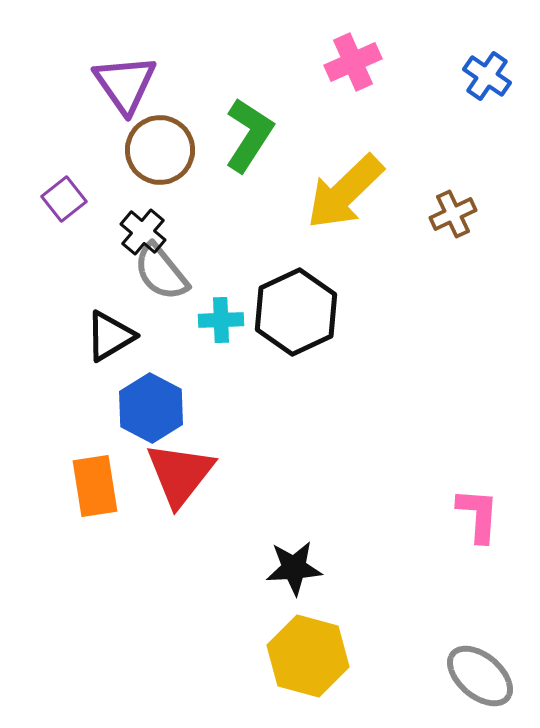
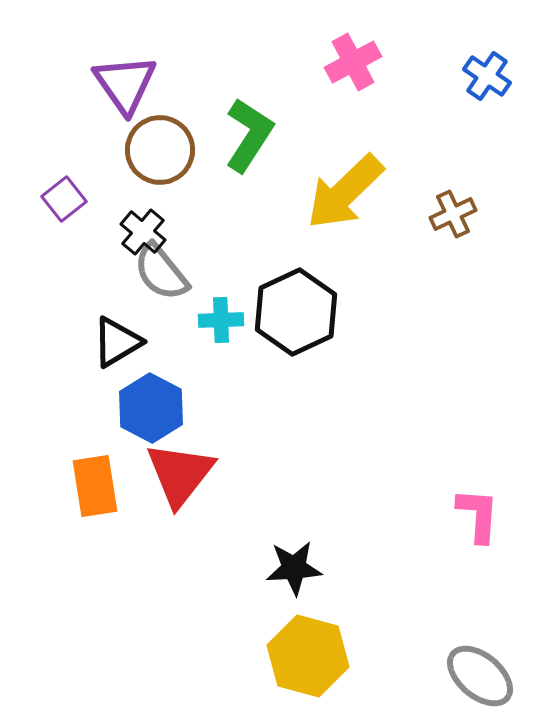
pink cross: rotated 4 degrees counterclockwise
black triangle: moved 7 px right, 6 px down
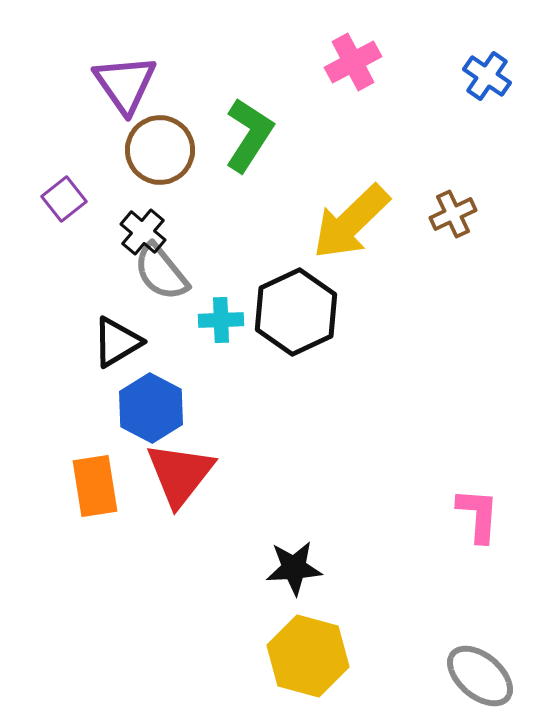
yellow arrow: moved 6 px right, 30 px down
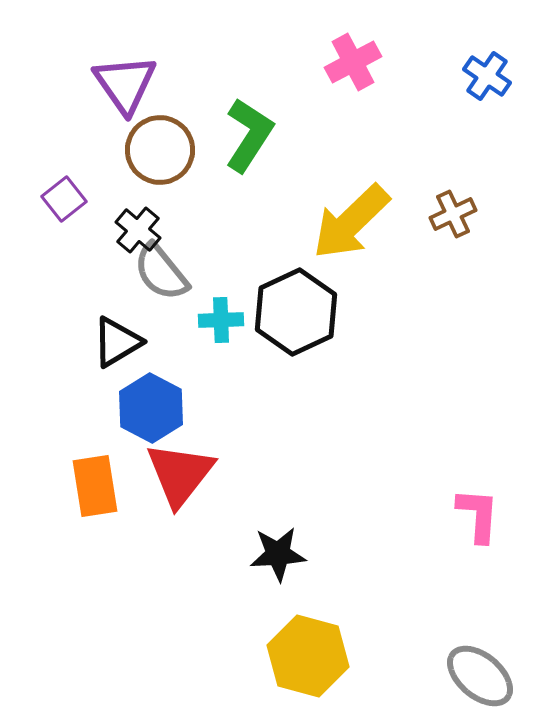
black cross: moved 5 px left, 2 px up
black star: moved 16 px left, 14 px up
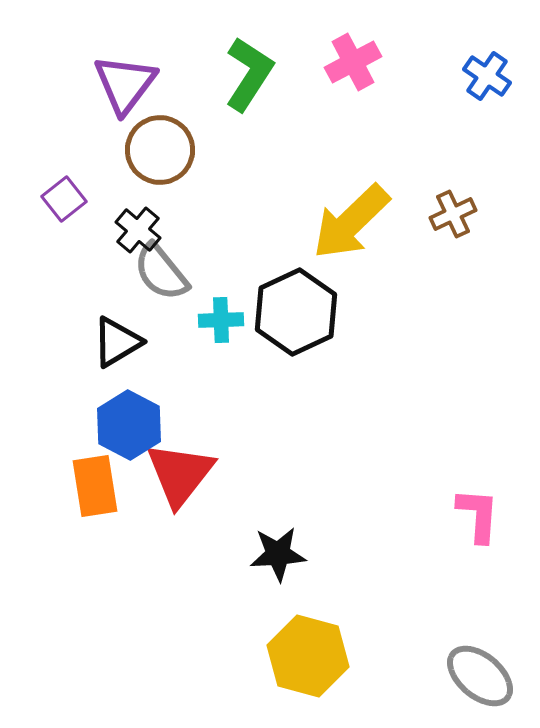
purple triangle: rotated 12 degrees clockwise
green L-shape: moved 61 px up
blue hexagon: moved 22 px left, 17 px down
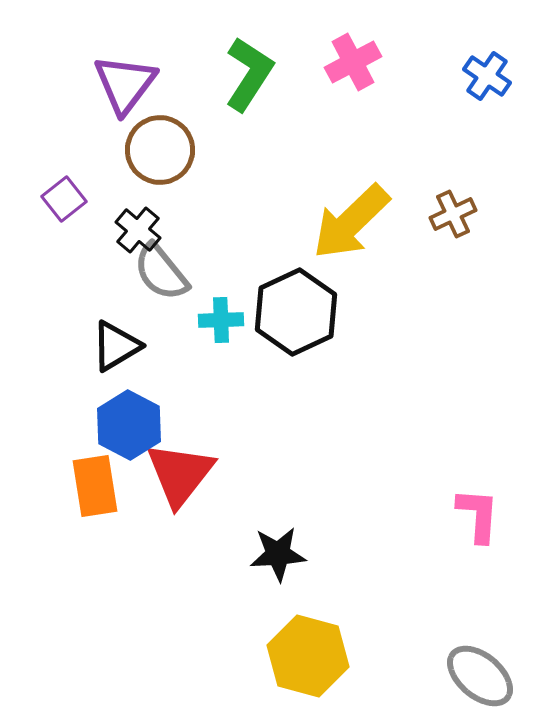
black triangle: moved 1 px left, 4 px down
